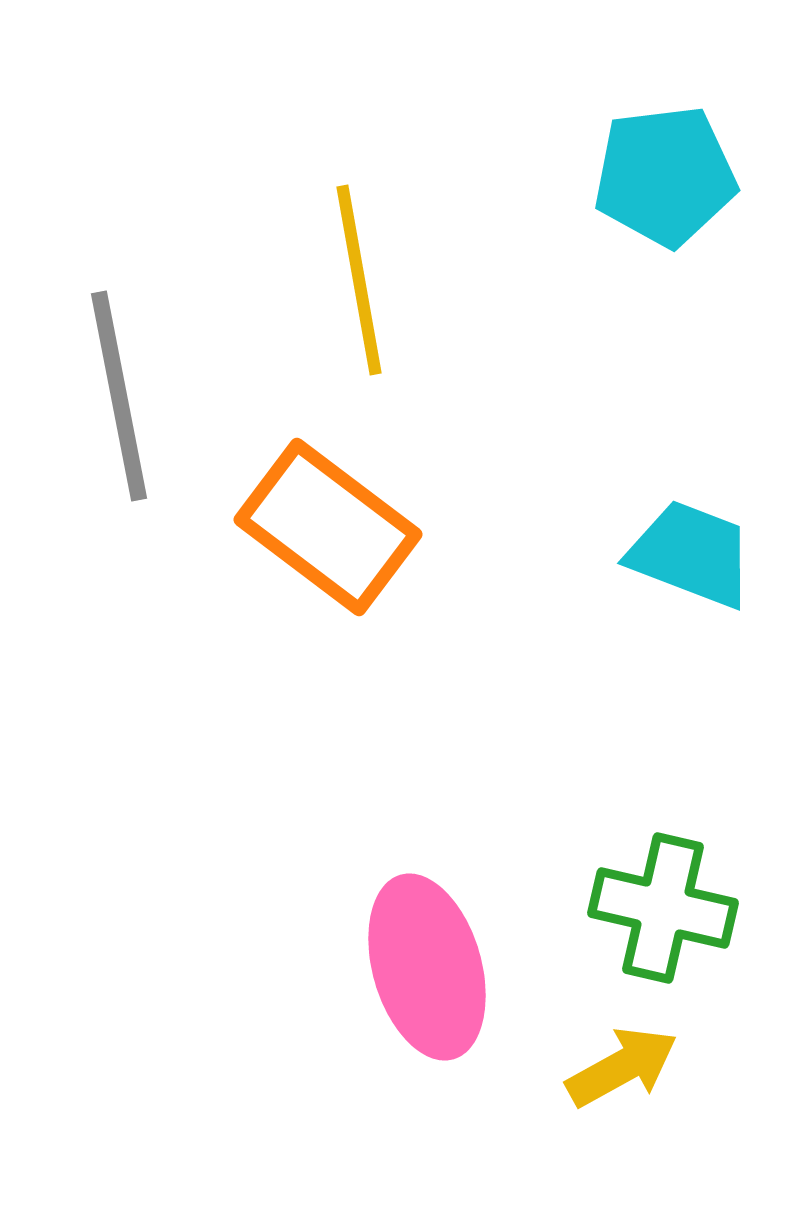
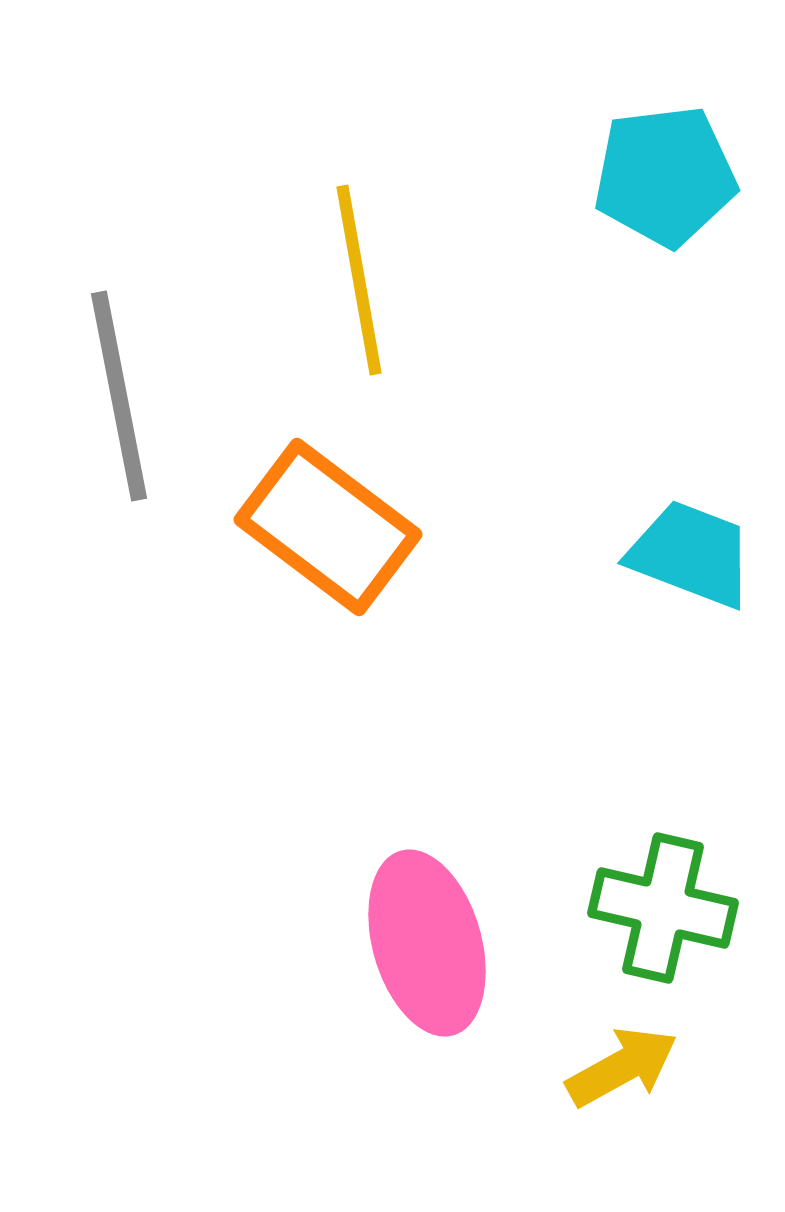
pink ellipse: moved 24 px up
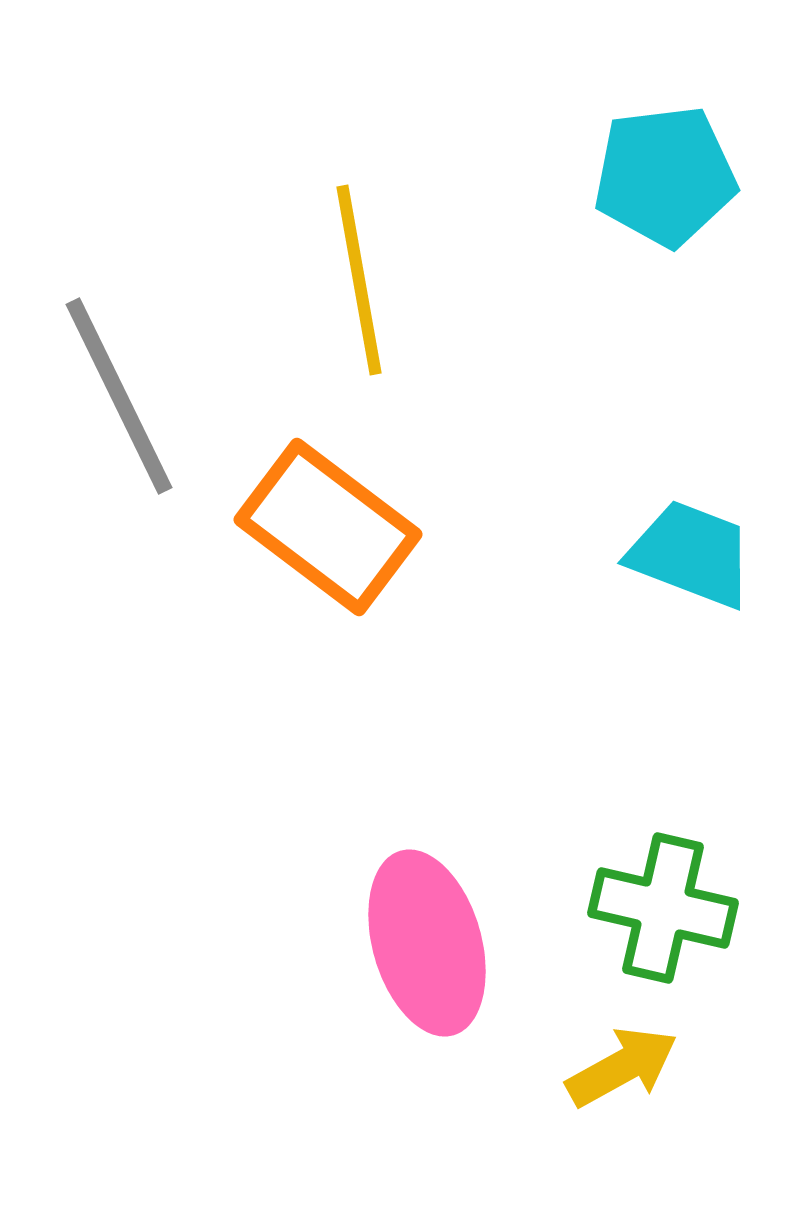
gray line: rotated 15 degrees counterclockwise
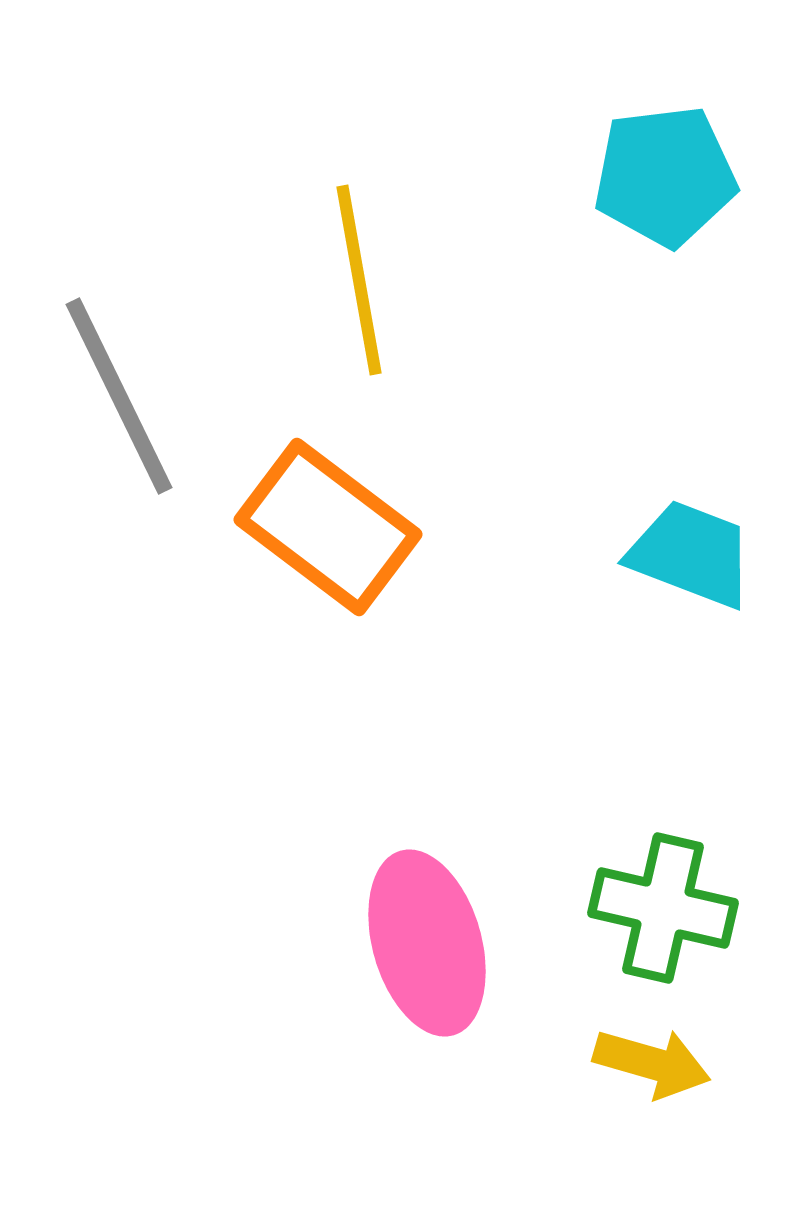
yellow arrow: moved 30 px right, 4 px up; rotated 45 degrees clockwise
